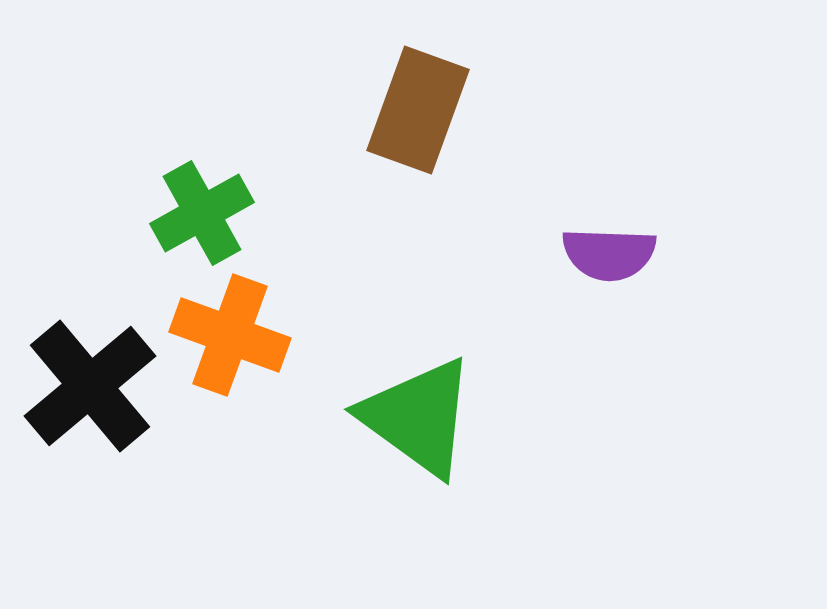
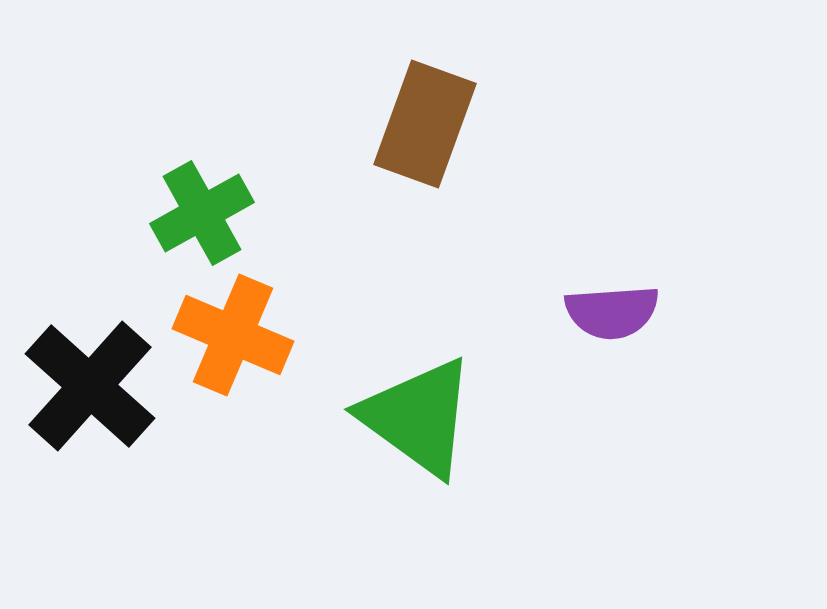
brown rectangle: moved 7 px right, 14 px down
purple semicircle: moved 3 px right, 58 px down; rotated 6 degrees counterclockwise
orange cross: moved 3 px right; rotated 3 degrees clockwise
black cross: rotated 8 degrees counterclockwise
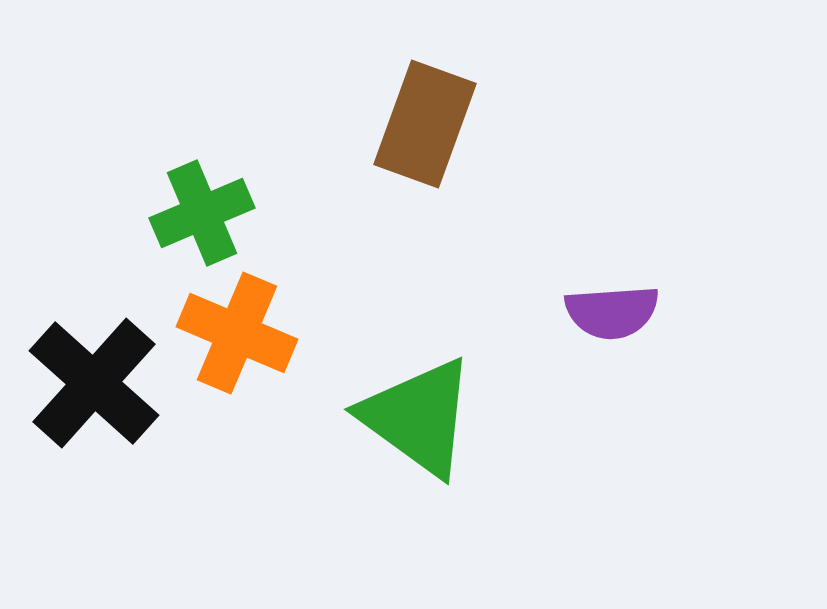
green cross: rotated 6 degrees clockwise
orange cross: moved 4 px right, 2 px up
black cross: moved 4 px right, 3 px up
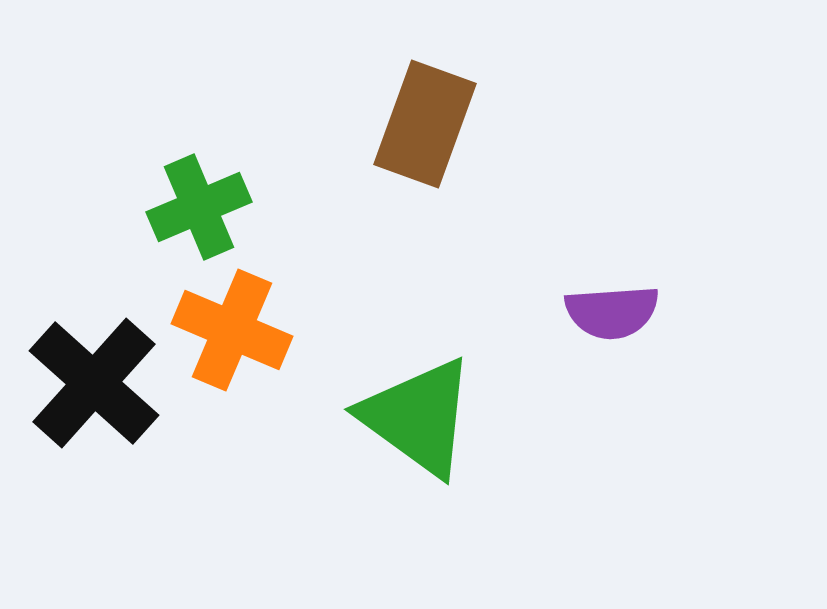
green cross: moved 3 px left, 6 px up
orange cross: moved 5 px left, 3 px up
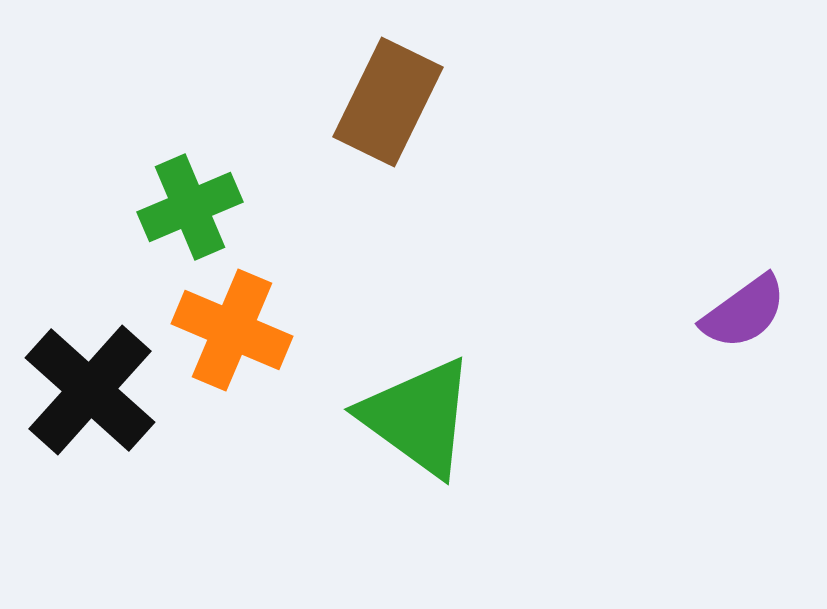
brown rectangle: moved 37 px left, 22 px up; rotated 6 degrees clockwise
green cross: moved 9 px left
purple semicircle: moved 132 px right; rotated 32 degrees counterclockwise
black cross: moved 4 px left, 7 px down
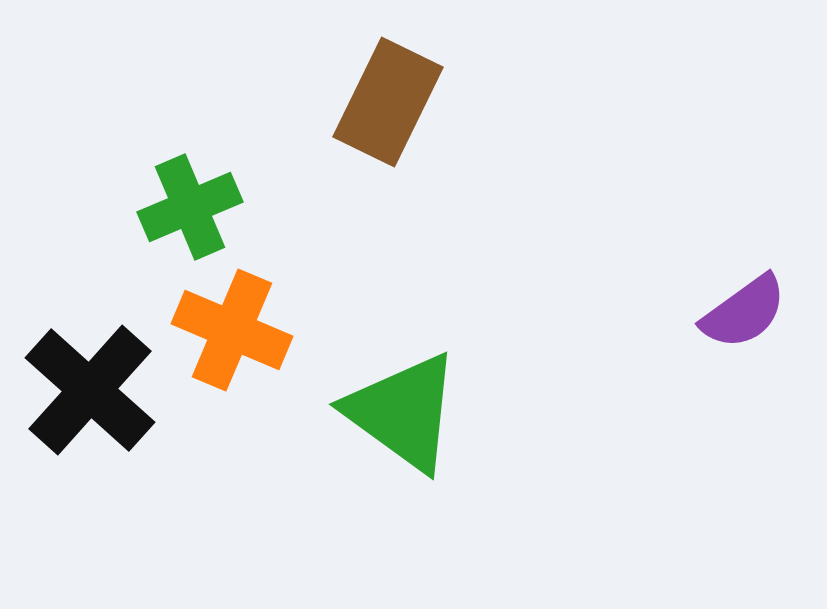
green triangle: moved 15 px left, 5 px up
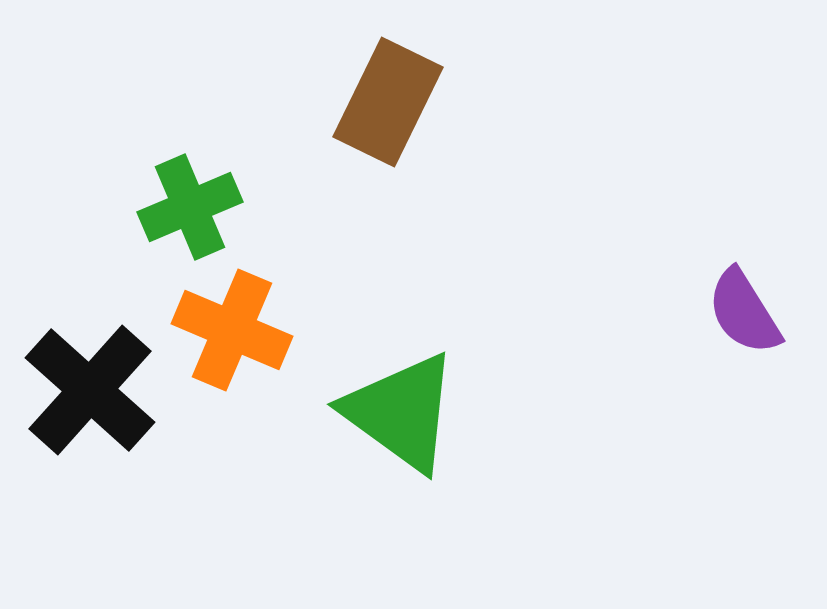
purple semicircle: rotated 94 degrees clockwise
green triangle: moved 2 px left
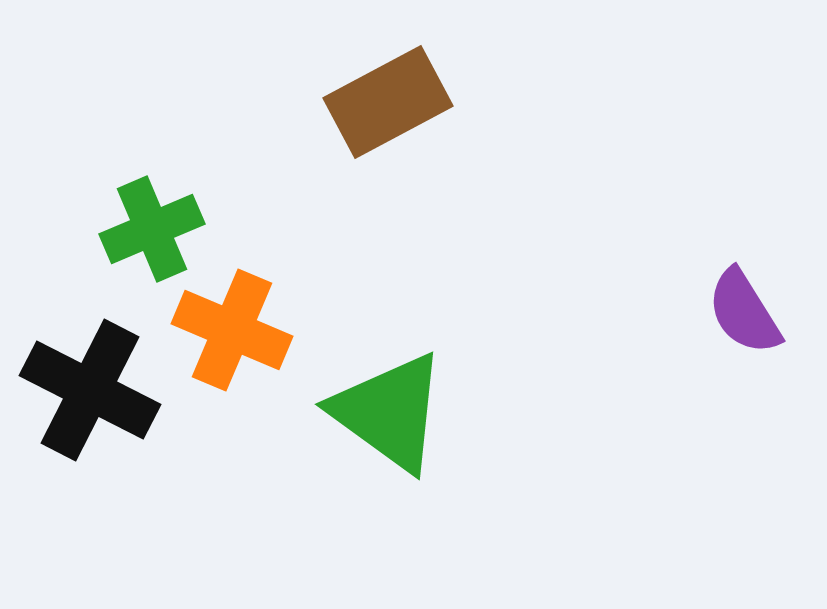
brown rectangle: rotated 36 degrees clockwise
green cross: moved 38 px left, 22 px down
black cross: rotated 15 degrees counterclockwise
green triangle: moved 12 px left
